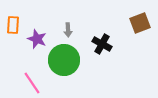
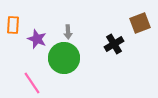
gray arrow: moved 2 px down
black cross: moved 12 px right; rotated 30 degrees clockwise
green circle: moved 2 px up
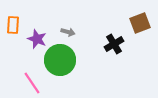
gray arrow: rotated 72 degrees counterclockwise
green circle: moved 4 px left, 2 px down
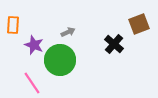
brown square: moved 1 px left, 1 px down
gray arrow: rotated 40 degrees counterclockwise
purple star: moved 3 px left, 6 px down
black cross: rotated 18 degrees counterclockwise
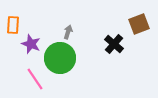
gray arrow: rotated 48 degrees counterclockwise
purple star: moved 3 px left, 1 px up
green circle: moved 2 px up
pink line: moved 3 px right, 4 px up
